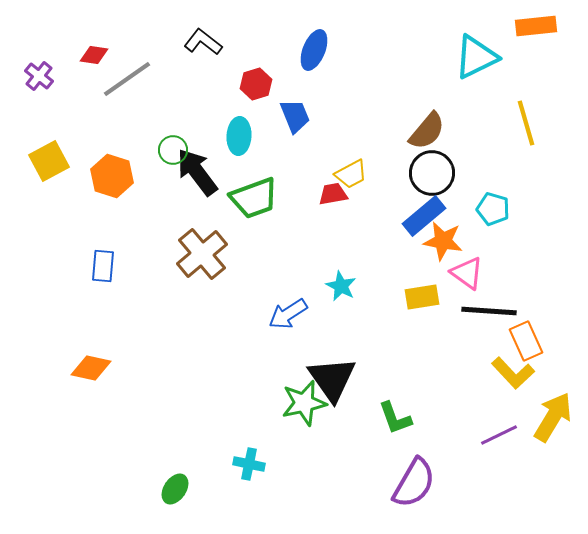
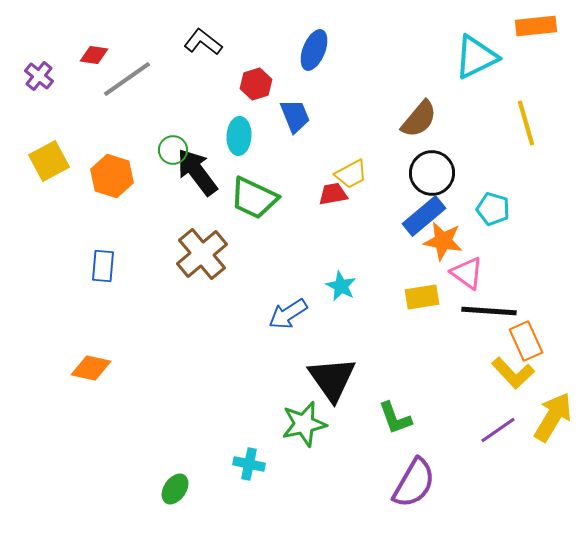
brown semicircle at (427, 131): moved 8 px left, 12 px up
green trapezoid at (254, 198): rotated 45 degrees clockwise
green star at (304, 403): moved 21 px down
purple line at (499, 435): moved 1 px left, 5 px up; rotated 9 degrees counterclockwise
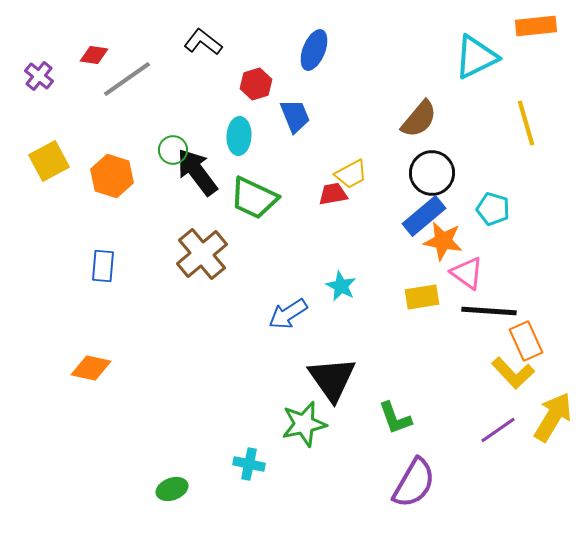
green ellipse at (175, 489): moved 3 px left; rotated 36 degrees clockwise
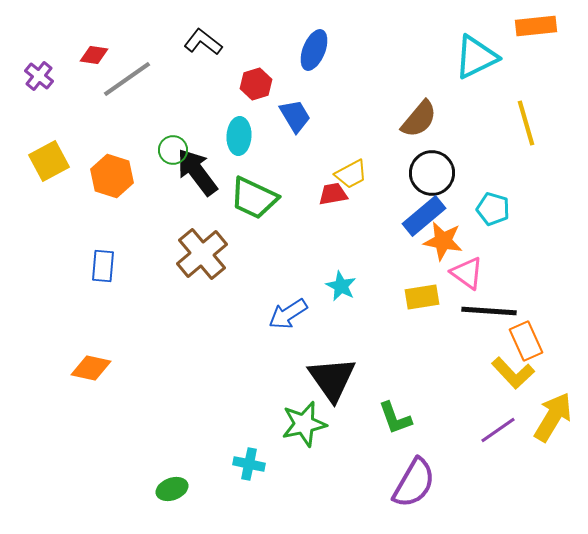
blue trapezoid at (295, 116): rotated 9 degrees counterclockwise
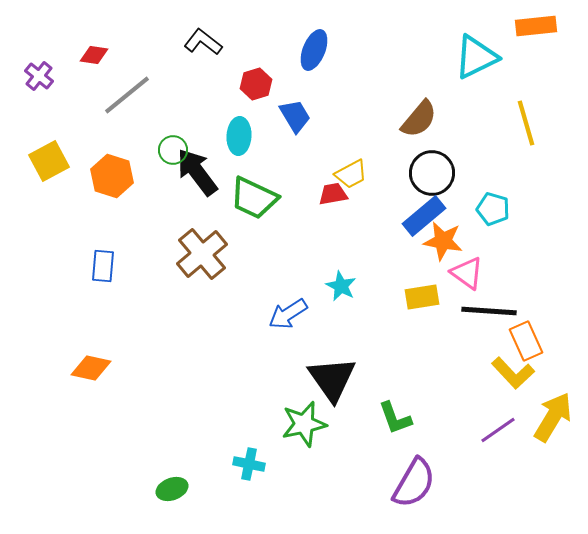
gray line at (127, 79): moved 16 px down; rotated 4 degrees counterclockwise
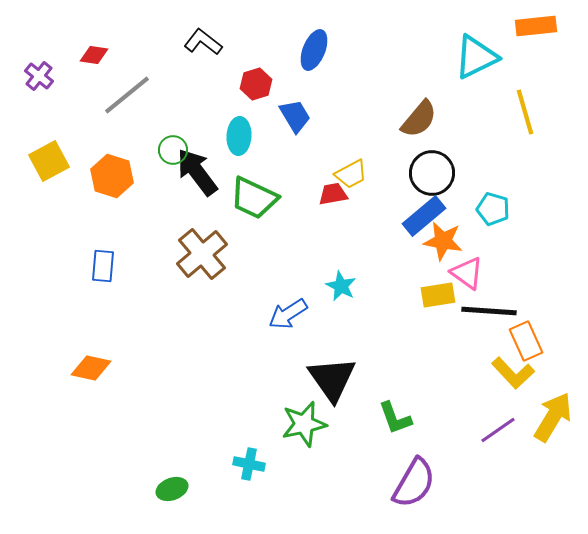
yellow line at (526, 123): moved 1 px left, 11 px up
yellow rectangle at (422, 297): moved 16 px right, 2 px up
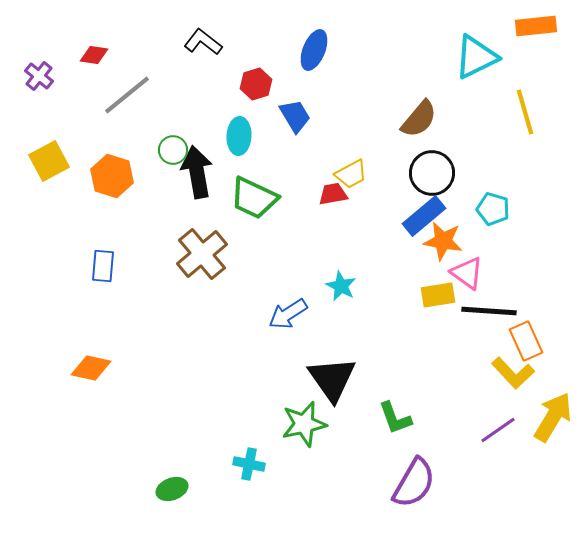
black arrow at (197, 172): rotated 27 degrees clockwise
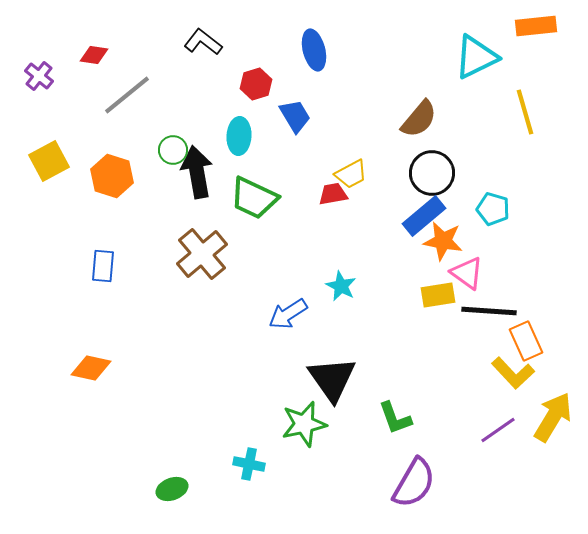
blue ellipse at (314, 50): rotated 36 degrees counterclockwise
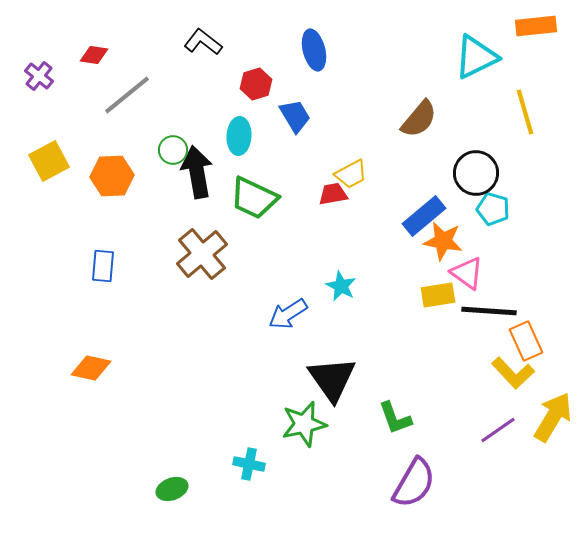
black circle at (432, 173): moved 44 px right
orange hexagon at (112, 176): rotated 21 degrees counterclockwise
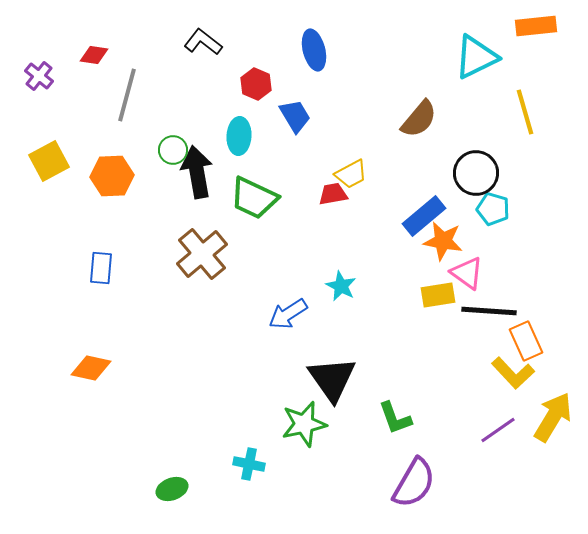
red hexagon at (256, 84): rotated 20 degrees counterclockwise
gray line at (127, 95): rotated 36 degrees counterclockwise
blue rectangle at (103, 266): moved 2 px left, 2 px down
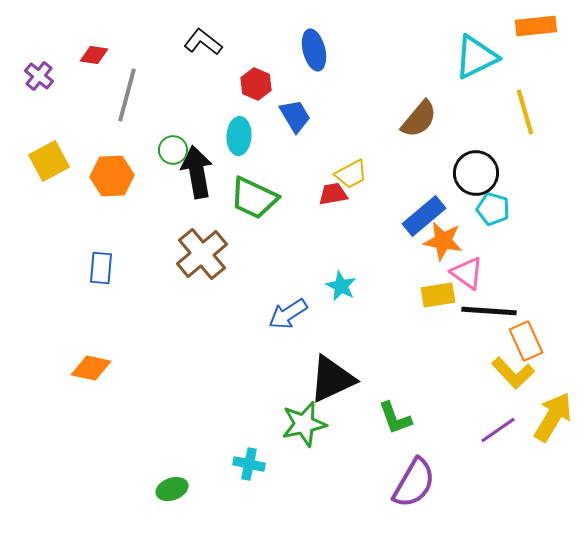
black triangle at (332, 379): rotated 40 degrees clockwise
